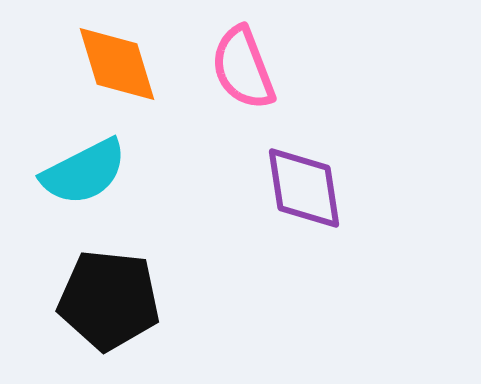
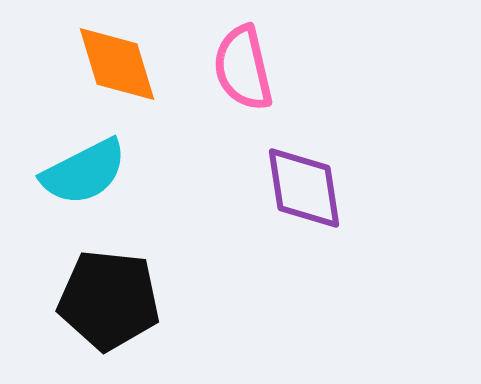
pink semicircle: rotated 8 degrees clockwise
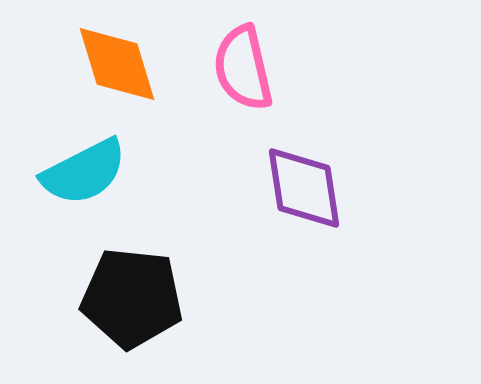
black pentagon: moved 23 px right, 2 px up
